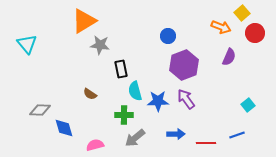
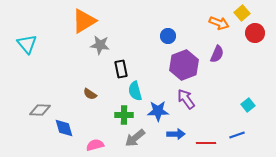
orange arrow: moved 2 px left, 4 px up
purple semicircle: moved 12 px left, 3 px up
blue star: moved 10 px down
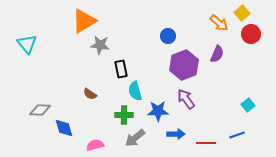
orange arrow: rotated 18 degrees clockwise
red circle: moved 4 px left, 1 px down
